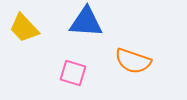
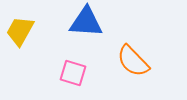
yellow trapezoid: moved 4 px left, 3 px down; rotated 72 degrees clockwise
orange semicircle: rotated 27 degrees clockwise
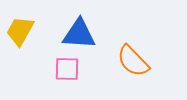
blue triangle: moved 7 px left, 12 px down
pink square: moved 6 px left, 4 px up; rotated 16 degrees counterclockwise
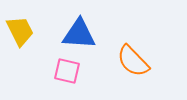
yellow trapezoid: rotated 124 degrees clockwise
pink square: moved 2 px down; rotated 12 degrees clockwise
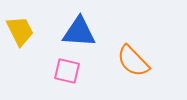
blue triangle: moved 2 px up
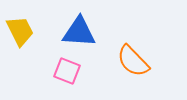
pink square: rotated 8 degrees clockwise
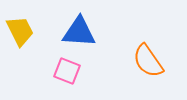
orange semicircle: moved 15 px right; rotated 9 degrees clockwise
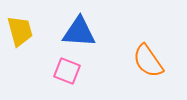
yellow trapezoid: rotated 12 degrees clockwise
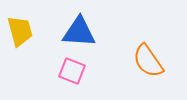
pink square: moved 5 px right
